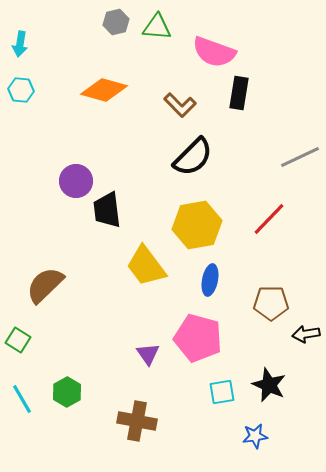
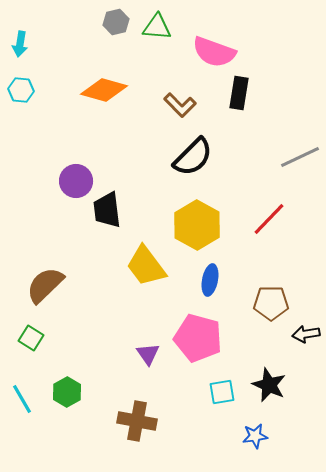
yellow hexagon: rotated 21 degrees counterclockwise
green square: moved 13 px right, 2 px up
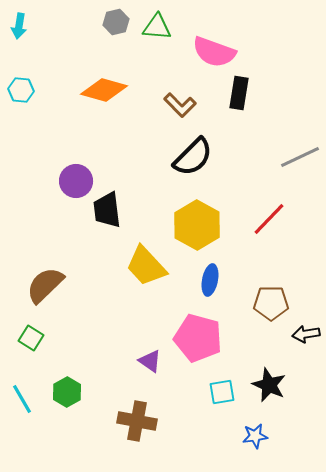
cyan arrow: moved 1 px left, 18 px up
yellow trapezoid: rotated 6 degrees counterclockwise
purple triangle: moved 2 px right, 7 px down; rotated 20 degrees counterclockwise
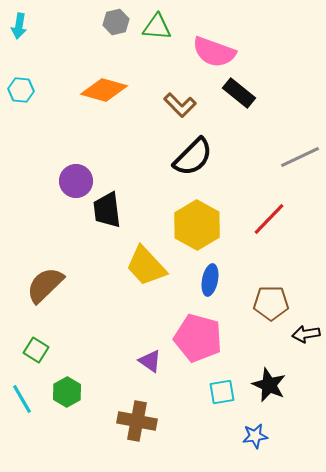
black rectangle: rotated 60 degrees counterclockwise
green square: moved 5 px right, 12 px down
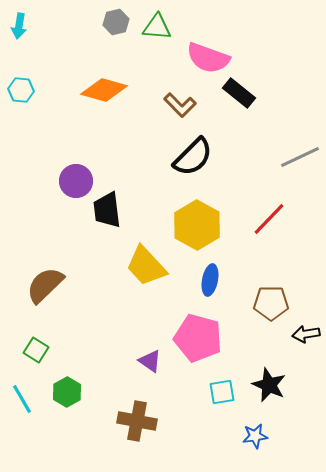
pink semicircle: moved 6 px left, 6 px down
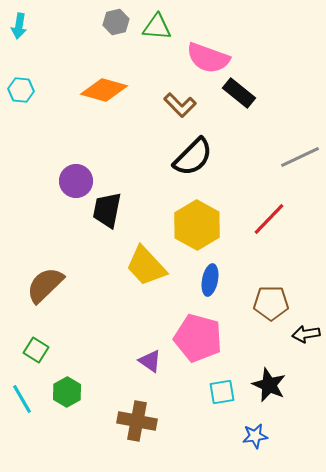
black trapezoid: rotated 18 degrees clockwise
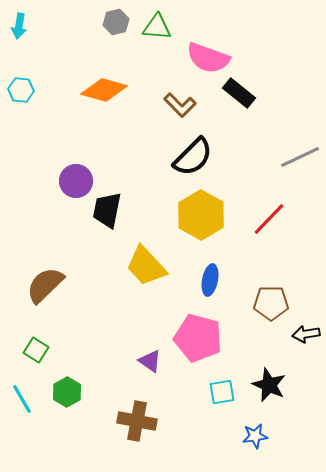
yellow hexagon: moved 4 px right, 10 px up
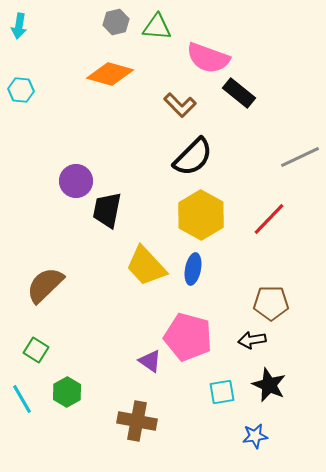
orange diamond: moved 6 px right, 16 px up
blue ellipse: moved 17 px left, 11 px up
black arrow: moved 54 px left, 6 px down
pink pentagon: moved 10 px left, 1 px up
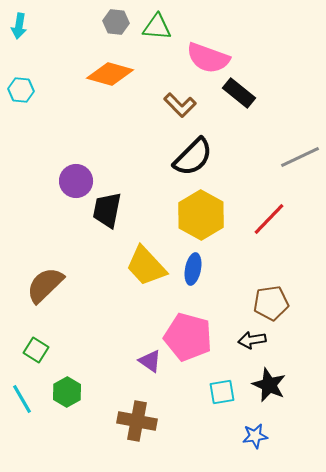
gray hexagon: rotated 20 degrees clockwise
brown pentagon: rotated 8 degrees counterclockwise
